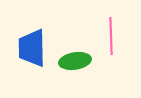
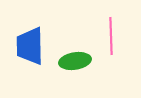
blue trapezoid: moved 2 px left, 2 px up
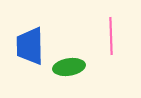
green ellipse: moved 6 px left, 6 px down
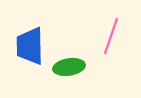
pink line: rotated 21 degrees clockwise
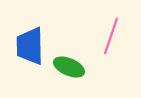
green ellipse: rotated 32 degrees clockwise
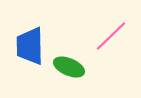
pink line: rotated 27 degrees clockwise
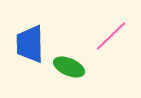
blue trapezoid: moved 2 px up
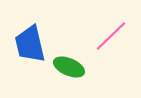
blue trapezoid: rotated 12 degrees counterclockwise
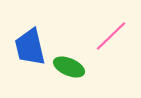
blue trapezoid: moved 3 px down
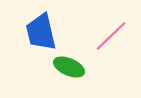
blue trapezoid: moved 11 px right, 15 px up
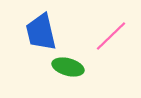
green ellipse: moved 1 px left; rotated 8 degrees counterclockwise
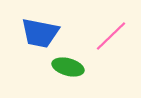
blue trapezoid: moved 1 px left, 1 px down; rotated 66 degrees counterclockwise
